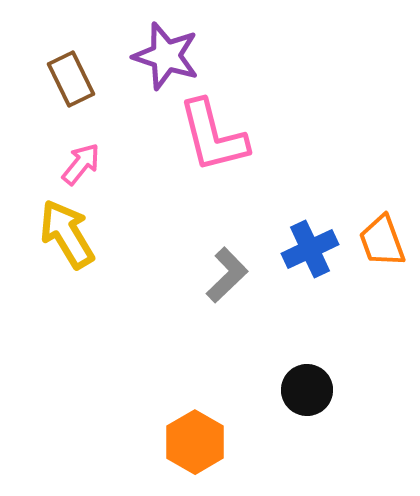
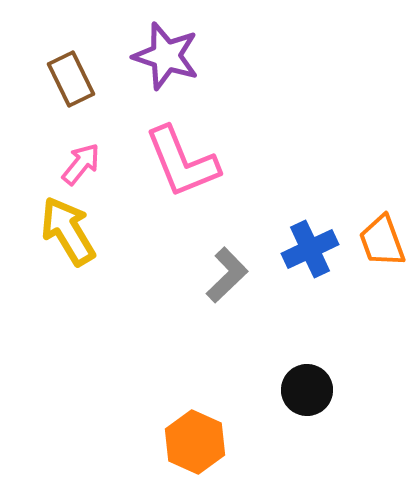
pink L-shape: moved 31 px left, 26 px down; rotated 8 degrees counterclockwise
yellow arrow: moved 1 px right, 3 px up
orange hexagon: rotated 6 degrees counterclockwise
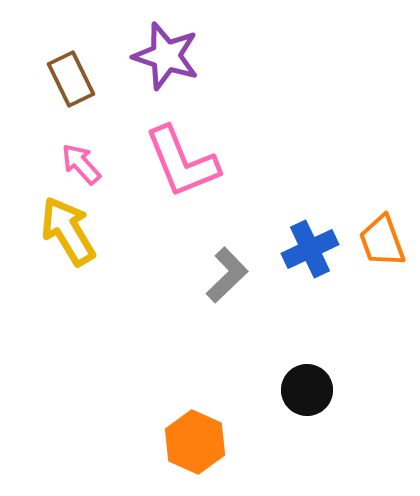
pink arrow: rotated 81 degrees counterclockwise
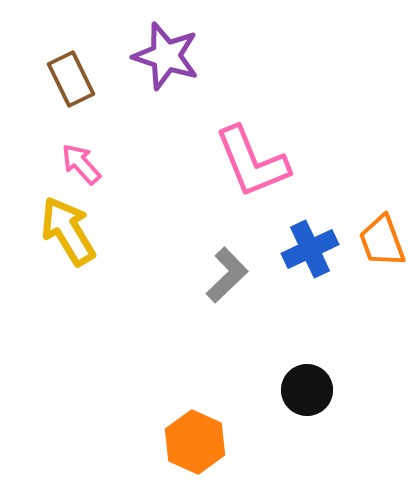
pink L-shape: moved 70 px right
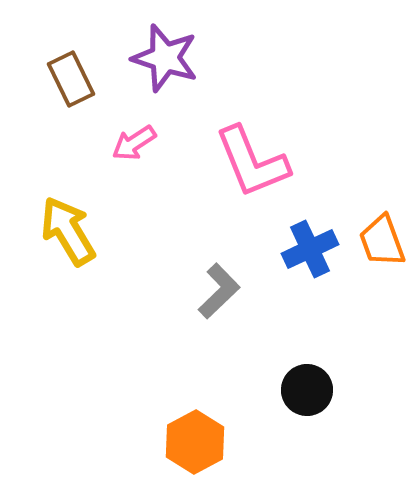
purple star: moved 1 px left, 2 px down
pink arrow: moved 53 px right, 21 px up; rotated 81 degrees counterclockwise
gray L-shape: moved 8 px left, 16 px down
orange hexagon: rotated 8 degrees clockwise
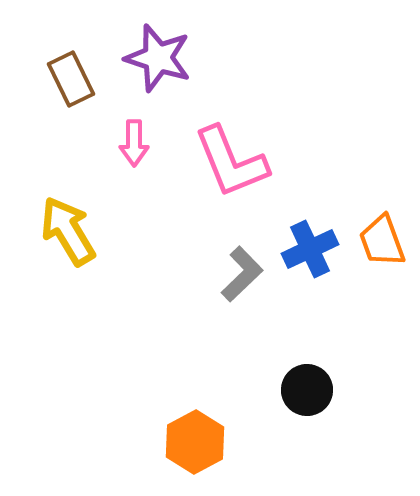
purple star: moved 7 px left
pink arrow: rotated 57 degrees counterclockwise
pink L-shape: moved 21 px left
gray L-shape: moved 23 px right, 17 px up
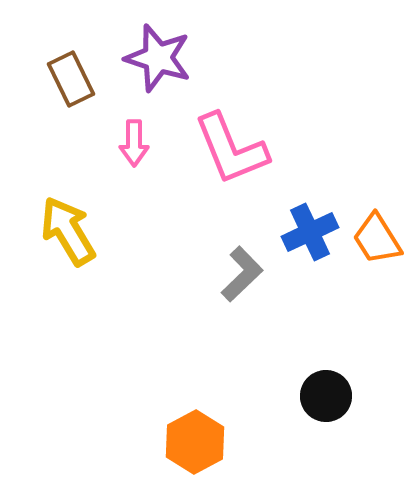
pink L-shape: moved 13 px up
orange trapezoid: moved 5 px left, 2 px up; rotated 12 degrees counterclockwise
blue cross: moved 17 px up
black circle: moved 19 px right, 6 px down
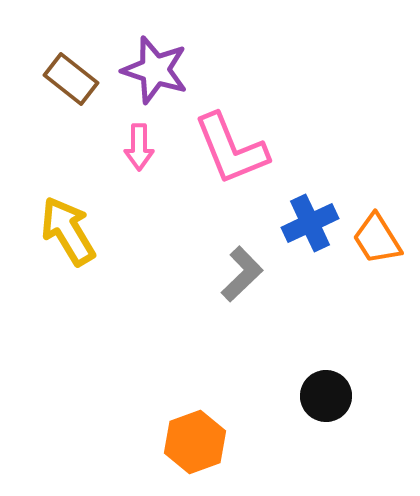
purple star: moved 3 px left, 12 px down
brown rectangle: rotated 26 degrees counterclockwise
pink arrow: moved 5 px right, 4 px down
blue cross: moved 9 px up
orange hexagon: rotated 8 degrees clockwise
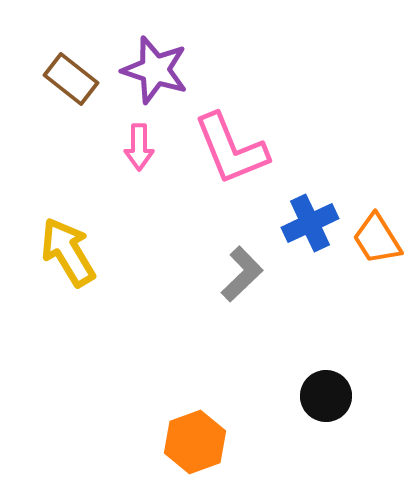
yellow arrow: moved 21 px down
